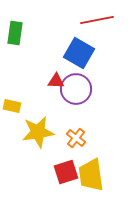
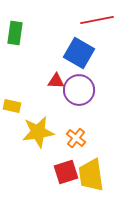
purple circle: moved 3 px right, 1 px down
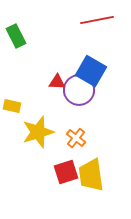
green rectangle: moved 1 px right, 3 px down; rotated 35 degrees counterclockwise
blue square: moved 12 px right, 18 px down
red triangle: moved 1 px right, 1 px down
yellow star: rotated 8 degrees counterclockwise
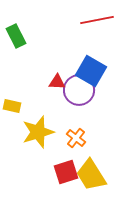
yellow trapezoid: rotated 24 degrees counterclockwise
